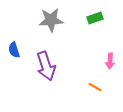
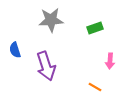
green rectangle: moved 10 px down
blue semicircle: moved 1 px right
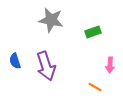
gray star: rotated 15 degrees clockwise
green rectangle: moved 2 px left, 4 px down
blue semicircle: moved 11 px down
pink arrow: moved 4 px down
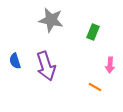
green rectangle: rotated 49 degrees counterclockwise
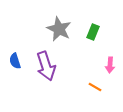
gray star: moved 8 px right, 9 px down; rotated 15 degrees clockwise
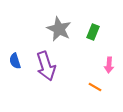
pink arrow: moved 1 px left
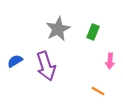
gray star: moved 1 px left; rotated 20 degrees clockwise
blue semicircle: rotated 77 degrees clockwise
pink arrow: moved 1 px right, 4 px up
orange line: moved 3 px right, 4 px down
